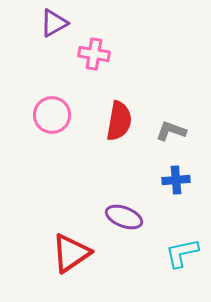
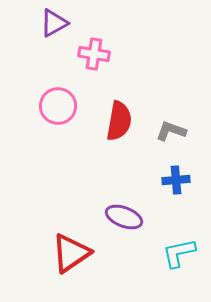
pink circle: moved 6 px right, 9 px up
cyan L-shape: moved 3 px left
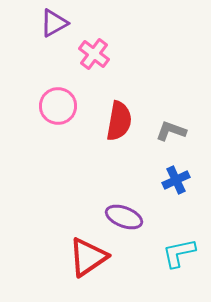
pink cross: rotated 28 degrees clockwise
blue cross: rotated 20 degrees counterclockwise
red triangle: moved 17 px right, 4 px down
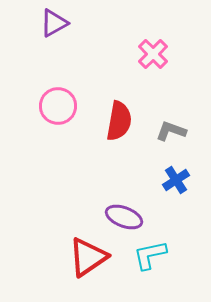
pink cross: moved 59 px right; rotated 8 degrees clockwise
blue cross: rotated 8 degrees counterclockwise
cyan L-shape: moved 29 px left, 2 px down
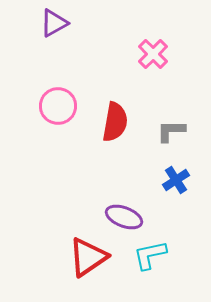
red semicircle: moved 4 px left, 1 px down
gray L-shape: rotated 20 degrees counterclockwise
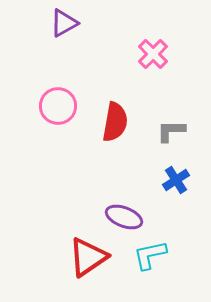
purple triangle: moved 10 px right
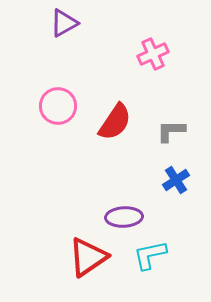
pink cross: rotated 20 degrees clockwise
red semicircle: rotated 24 degrees clockwise
purple ellipse: rotated 24 degrees counterclockwise
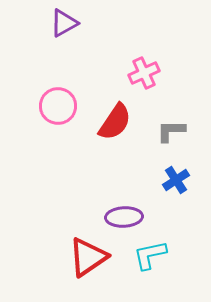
pink cross: moved 9 px left, 19 px down
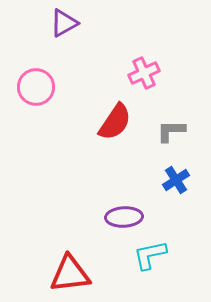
pink circle: moved 22 px left, 19 px up
red triangle: moved 18 px left, 17 px down; rotated 27 degrees clockwise
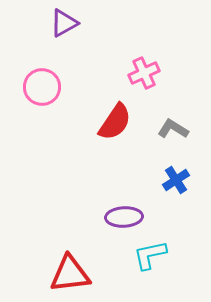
pink circle: moved 6 px right
gray L-shape: moved 2 px right, 2 px up; rotated 32 degrees clockwise
